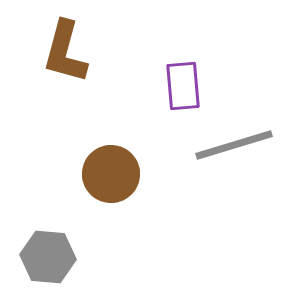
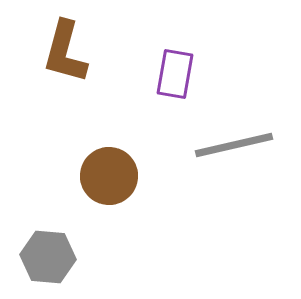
purple rectangle: moved 8 px left, 12 px up; rotated 15 degrees clockwise
gray line: rotated 4 degrees clockwise
brown circle: moved 2 px left, 2 px down
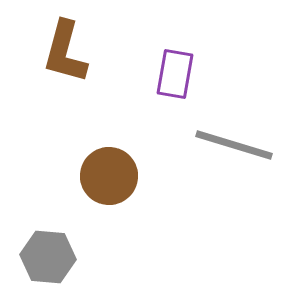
gray line: rotated 30 degrees clockwise
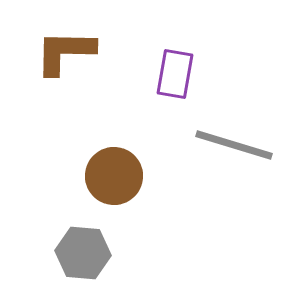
brown L-shape: rotated 76 degrees clockwise
brown circle: moved 5 px right
gray hexagon: moved 35 px right, 4 px up
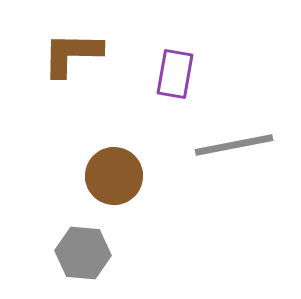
brown L-shape: moved 7 px right, 2 px down
gray line: rotated 28 degrees counterclockwise
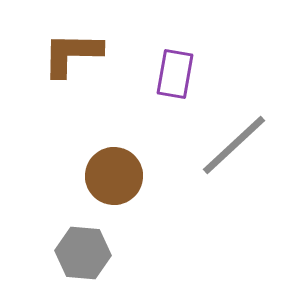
gray line: rotated 32 degrees counterclockwise
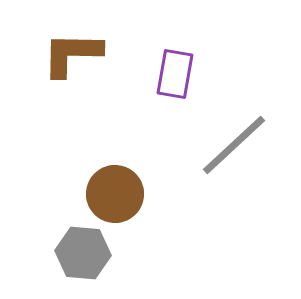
brown circle: moved 1 px right, 18 px down
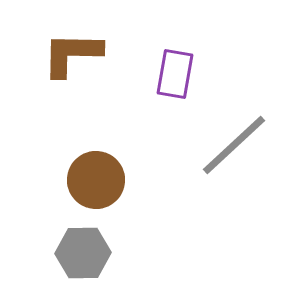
brown circle: moved 19 px left, 14 px up
gray hexagon: rotated 6 degrees counterclockwise
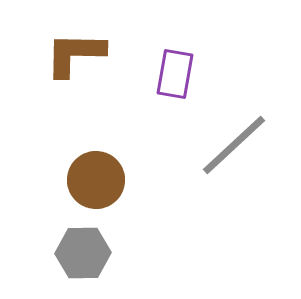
brown L-shape: moved 3 px right
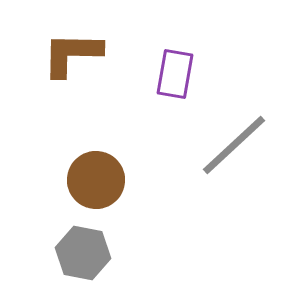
brown L-shape: moved 3 px left
gray hexagon: rotated 12 degrees clockwise
